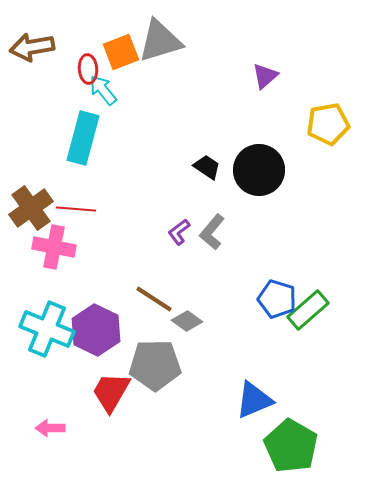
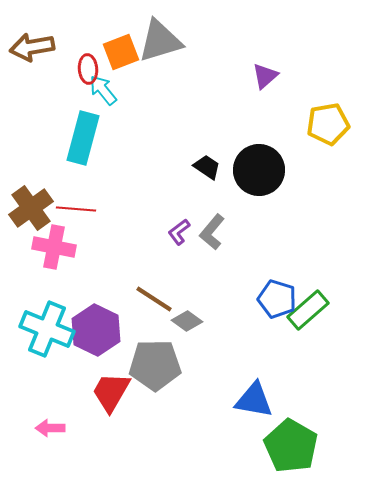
blue triangle: rotated 33 degrees clockwise
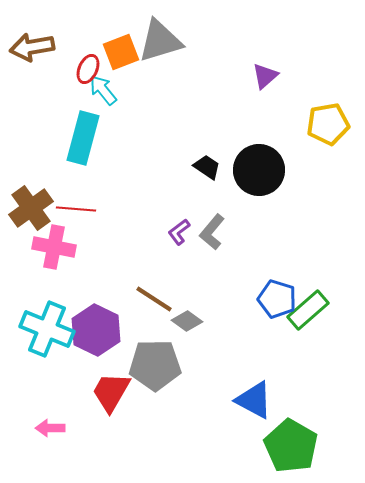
red ellipse: rotated 28 degrees clockwise
blue triangle: rotated 18 degrees clockwise
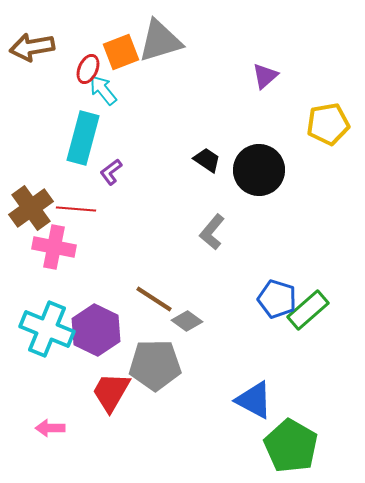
black trapezoid: moved 7 px up
purple L-shape: moved 68 px left, 60 px up
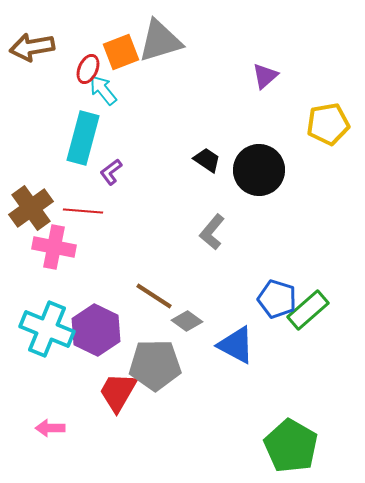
red line: moved 7 px right, 2 px down
brown line: moved 3 px up
red trapezoid: moved 7 px right
blue triangle: moved 18 px left, 55 px up
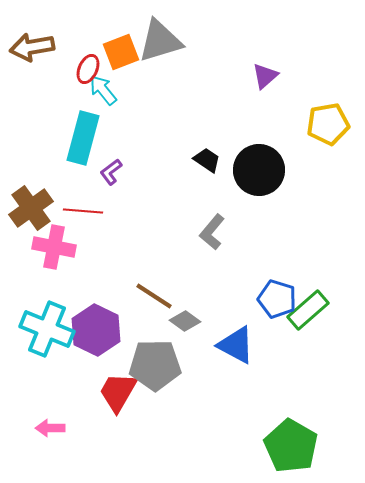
gray diamond: moved 2 px left
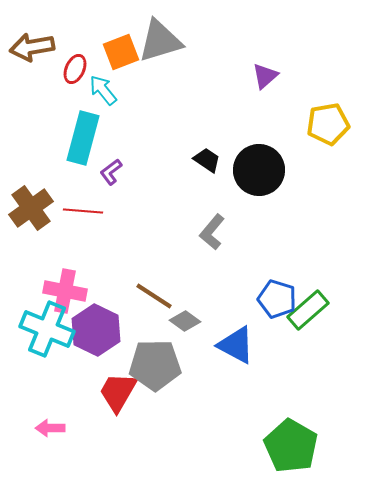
red ellipse: moved 13 px left
pink cross: moved 11 px right, 44 px down
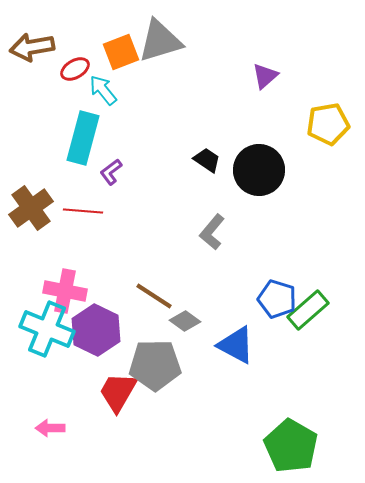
red ellipse: rotated 36 degrees clockwise
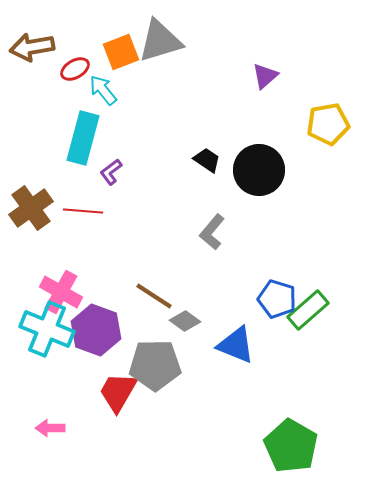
pink cross: moved 4 px left, 1 px down; rotated 18 degrees clockwise
purple hexagon: rotated 6 degrees counterclockwise
blue triangle: rotated 6 degrees counterclockwise
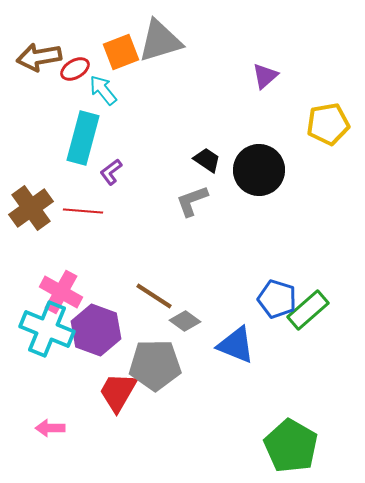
brown arrow: moved 7 px right, 10 px down
gray L-shape: moved 20 px left, 31 px up; rotated 30 degrees clockwise
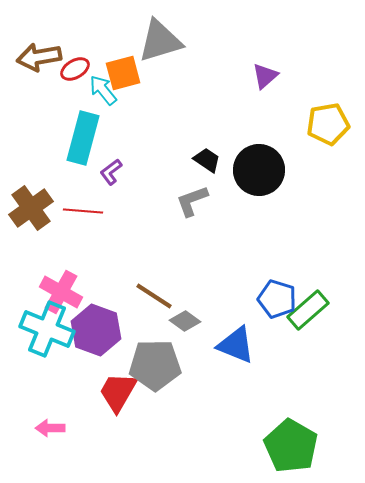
orange square: moved 2 px right, 21 px down; rotated 6 degrees clockwise
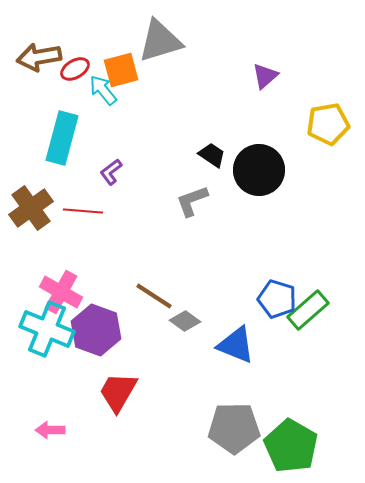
orange square: moved 2 px left, 3 px up
cyan rectangle: moved 21 px left
black trapezoid: moved 5 px right, 5 px up
gray pentagon: moved 79 px right, 63 px down
pink arrow: moved 2 px down
